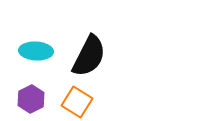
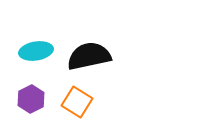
cyan ellipse: rotated 12 degrees counterclockwise
black semicircle: rotated 129 degrees counterclockwise
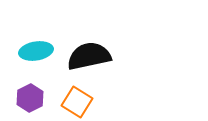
purple hexagon: moved 1 px left, 1 px up
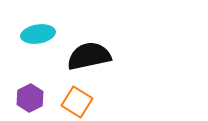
cyan ellipse: moved 2 px right, 17 px up
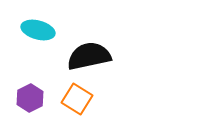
cyan ellipse: moved 4 px up; rotated 24 degrees clockwise
orange square: moved 3 px up
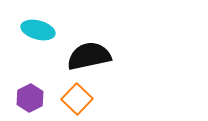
orange square: rotated 12 degrees clockwise
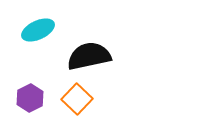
cyan ellipse: rotated 40 degrees counterclockwise
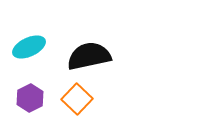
cyan ellipse: moved 9 px left, 17 px down
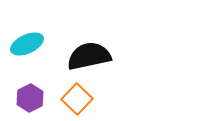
cyan ellipse: moved 2 px left, 3 px up
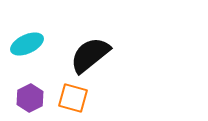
black semicircle: moved 1 px right, 1 px up; rotated 27 degrees counterclockwise
orange square: moved 4 px left, 1 px up; rotated 28 degrees counterclockwise
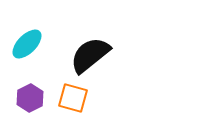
cyan ellipse: rotated 20 degrees counterclockwise
